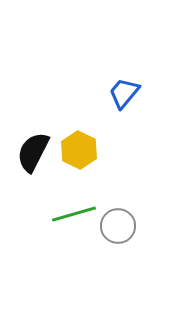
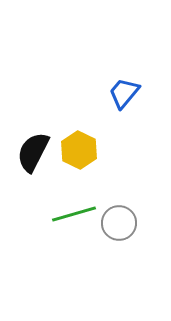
gray circle: moved 1 px right, 3 px up
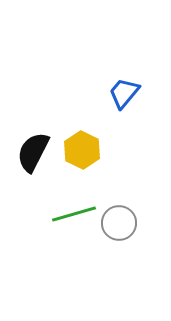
yellow hexagon: moved 3 px right
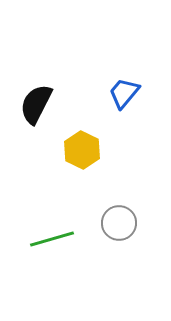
black semicircle: moved 3 px right, 48 px up
green line: moved 22 px left, 25 px down
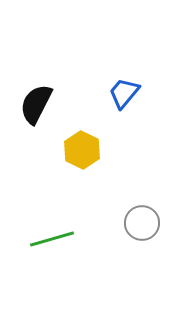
gray circle: moved 23 px right
